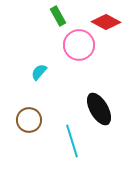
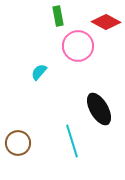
green rectangle: rotated 18 degrees clockwise
pink circle: moved 1 px left, 1 px down
brown circle: moved 11 px left, 23 px down
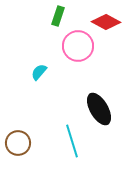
green rectangle: rotated 30 degrees clockwise
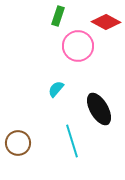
cyan semicircle: moved 17 px right, 17 px down
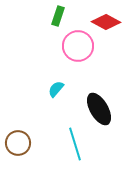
cyan line: moved 3 px right, 3 px down
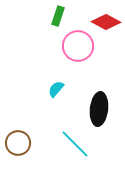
black ellipse: rotated 36 degrees clockwise
cyan line: rotated 28 degrees counterclockwise
